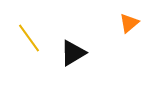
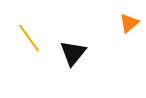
black triangle: rotated 20 degrees counterclockwise
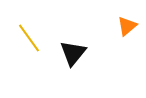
orange triangle: moved 2 px left, 3 px down
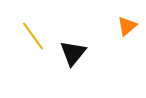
yellow line: moved 4 px right, 2 px up
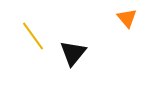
orange triangle: moved 8 px up; rotated 30 degrees counterclockwise
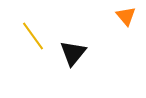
orange triangle: moved 1 px left, 2 px up
